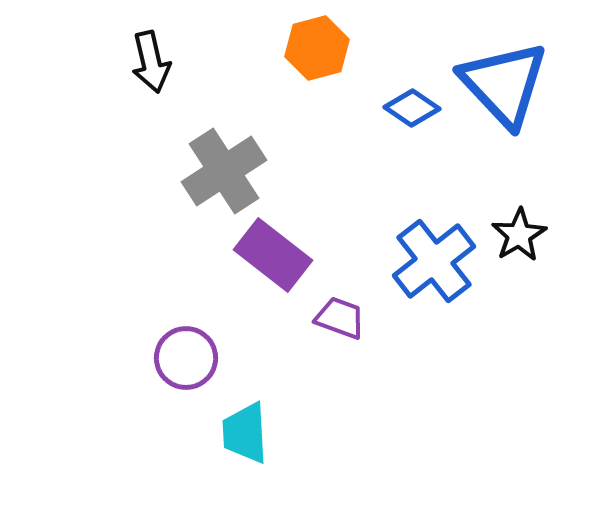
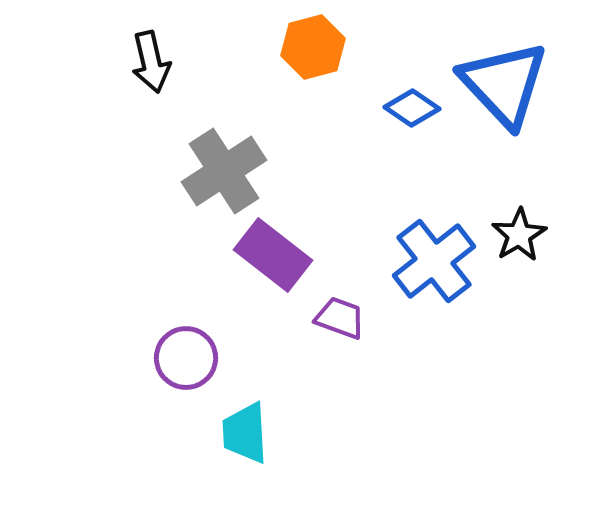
orange hexagon: moved 4 px left, 1 px up
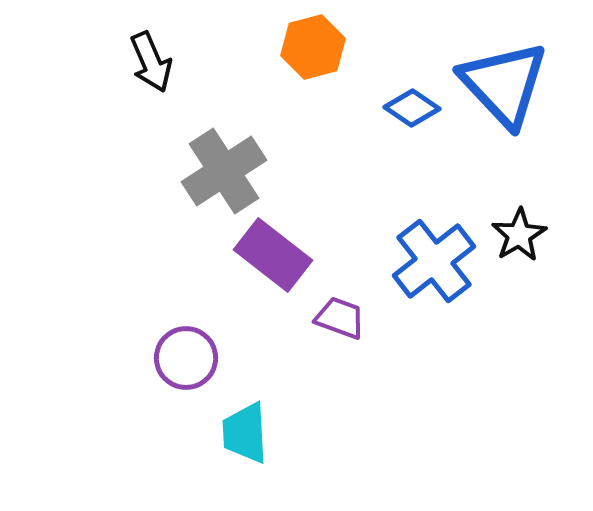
black arrow: rotated 10 degrees counterclockwise
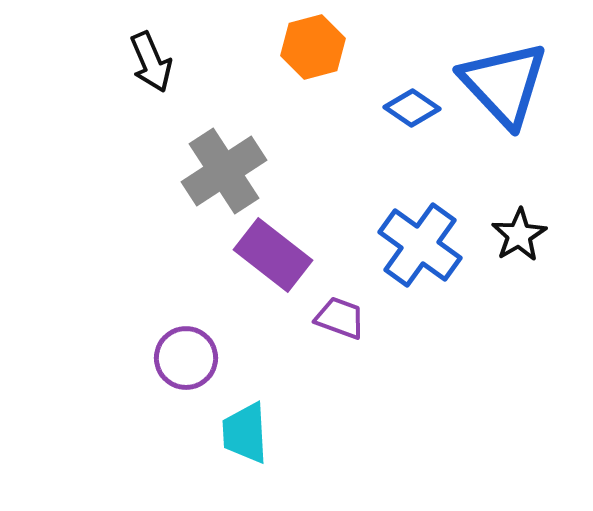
blue cross: moved 14 px left, 16 px up; rotated 16 degrees counterclockwise
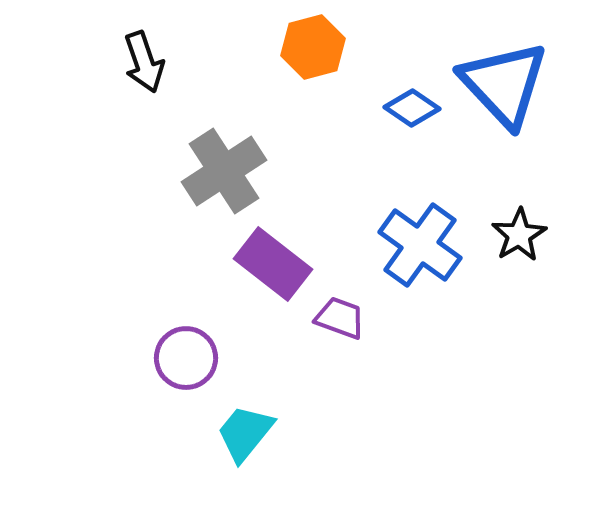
black arrow: moved 7 px left; rotated 4 degrees clockwise
purple rectangle: moved 9 px down
cyan trapezoid: rotated 42 degrees clockwise
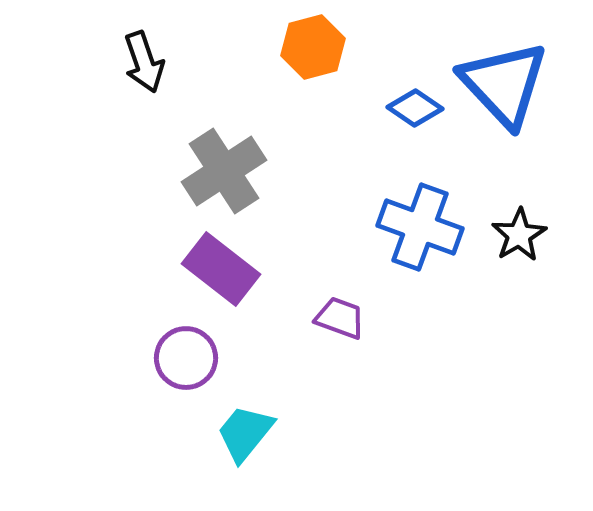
blue diamond: moved 3 px right
blue cross: moved 18 px up; rotated 16 degrees counterclockwise
purple rectangle: moved 52 px left, 5 px down
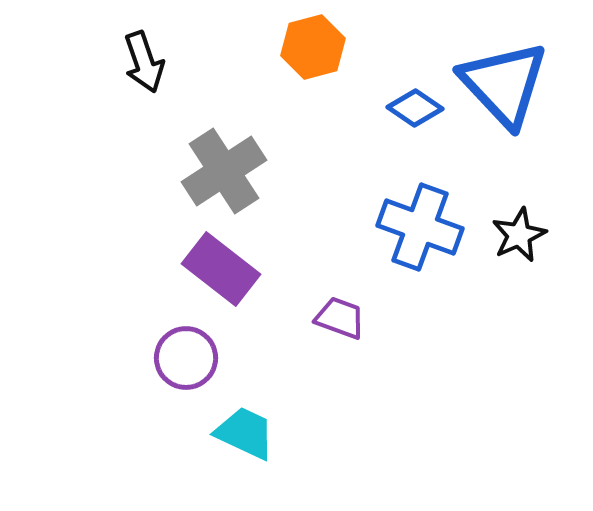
black star: rotated 6 degrees clockwise
cyan trapezoid: rotated 76 degrees clockwise
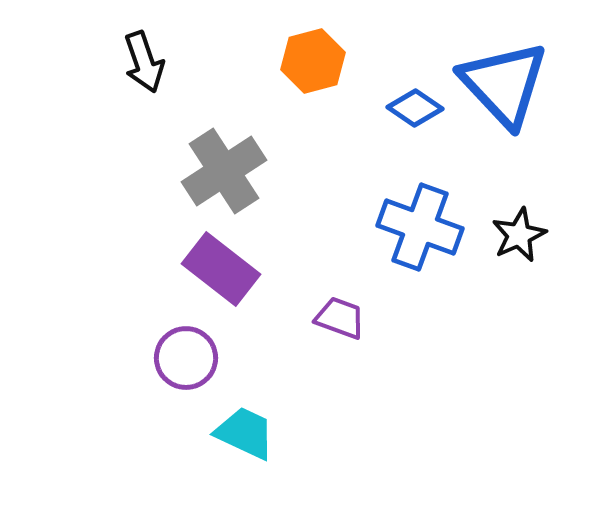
orange hexagon: moved 14 px down
